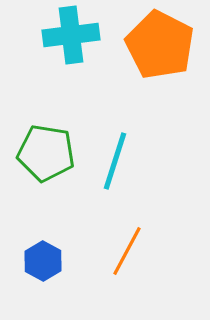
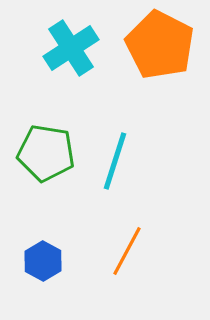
cyan cross: moved 13 px down; rotated 26 degrees counterclockwise
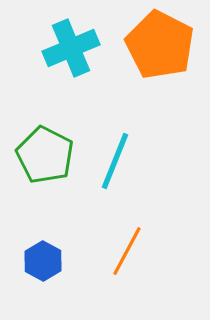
cyan cross: rotated 10 degrees clockwise
green pentagon: moved 1 px left, 2 px down; rotated 18 degrees clockwise
cyan line: rotated 4 degrees clockwise
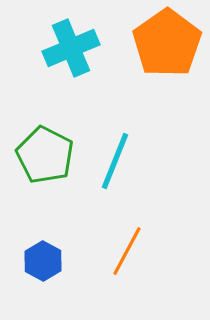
orange pentagon: moved 7 px right, 2 px up; rotated 10 degrees clockwise
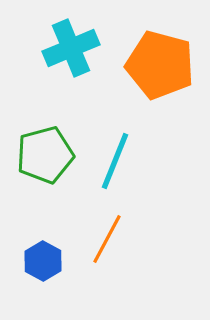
orange pentagon: moved 7 px left, 22 px down; rotated 22 degrees counterclockwise
green pentagon: rotated 30 degrees clockwise
orange line: moved 20 px left, 12 px up
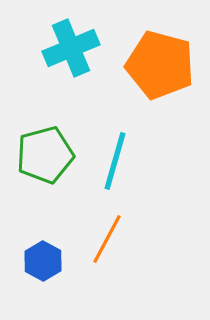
cyan line: rotated 6 degrees counterclockwise
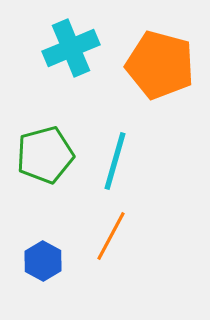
orange line: moved 4 px right, 3 px up
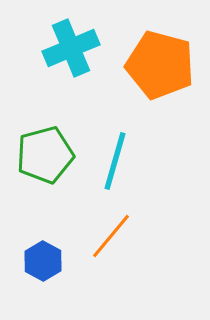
orange line: rotated 12 degrees clockwise
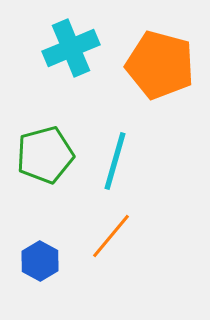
blue hexagon: moved 3 px left
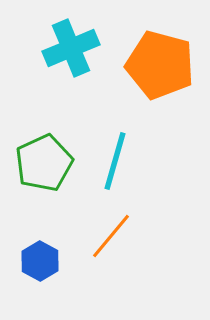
green pentagon: moved 1 px left, 8 px down; rotated 10 degrees counterclockwise
